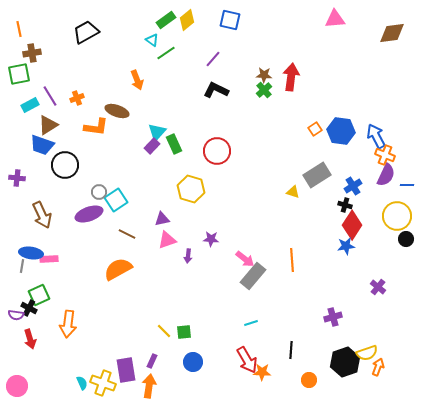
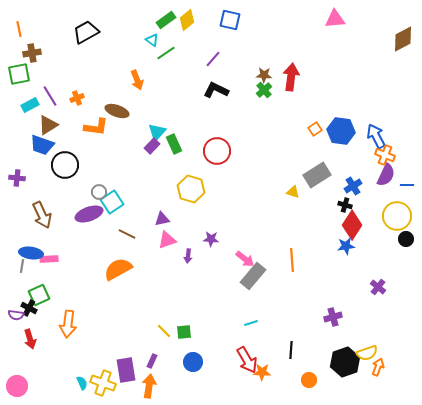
brown diamond at (392, 33): moved 11 px right, 6 px down; rotated 20 degrees counterclockwise
cyan square at (116, 200): moved 4 px left, 2 px down
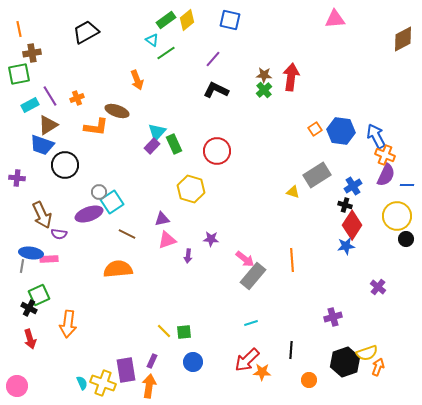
orange semicircle at (118, 269): rotated 24 degrees clockwise
purple semicircle at (16, 315): moved 43 px right, 81 px up
red arrow at (247, 360): rotated 76 degrees clockwise
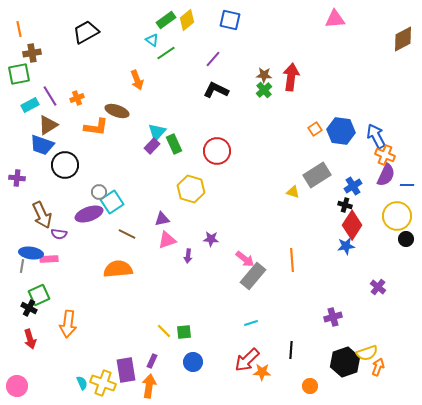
orange circle at (309, 380): moved 1 px right, 6 px down
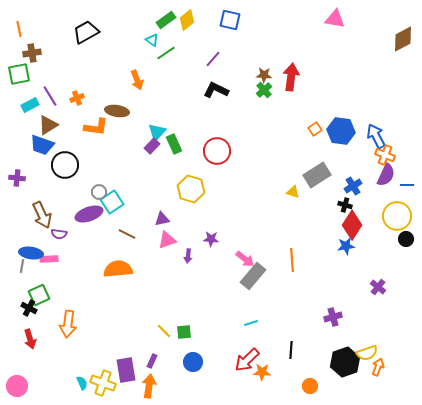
pink triangle at (335, 19): rotated 15 degrees clockwise
brown ellipse at (117, 111): rotated 10 degrees counterclockwise
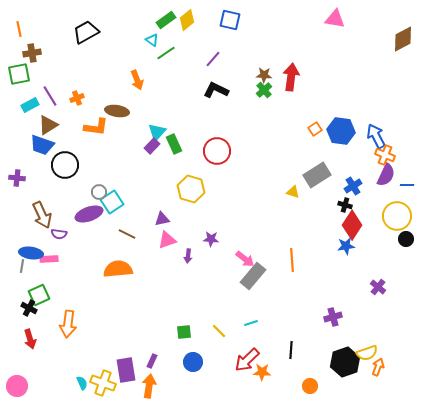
yellow line at (164, 331): moved 55 px right
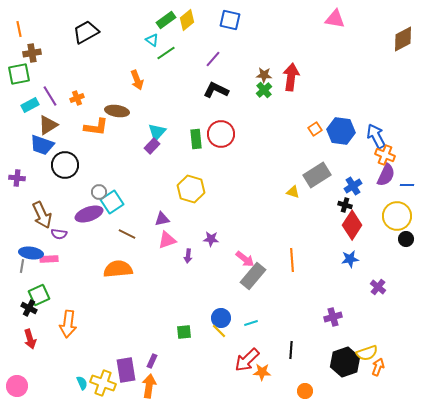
green rectangle at (174, 144): moved 22 px right, 5 px up; rotated 18 degrees clockwise
red circle at (217, 151): moved 4 px right, 17 px up
blue star at (346, 246): moved 4 px right, 13 px down
blue circle at (193, 362): moved 28 px right, 44 px up
orange circle at (310, 386): moved 5 px left, 5 px down
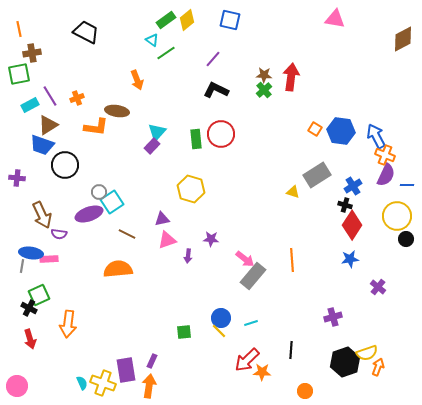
black trapezoid at (86, 32): rotated 56 degrees clockwise
orange square at (315, 129): rotated 24 degrees counterclockwise
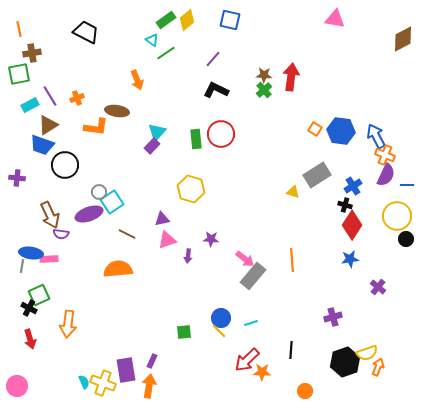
brown arrow at (42, 215): moved 8 px right
purple semicircle at (59, 234): moved 2 px right
cyan semicircle at (82, 383): moved 2 px right, 1 px up
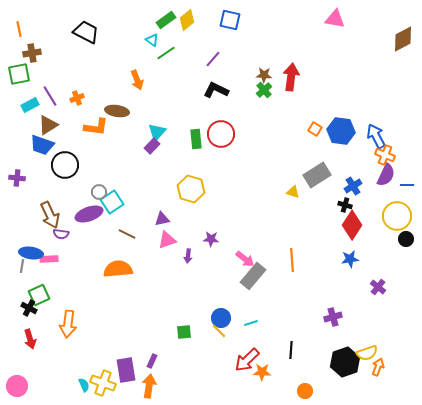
cyan semicircle at (84, 382): moved 3 px down
